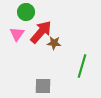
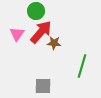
green circle: moved 10 px right, 1 px up
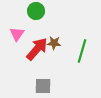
red arrow: moved 4 px left, 17 px down
green line: moved 15 px up
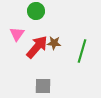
red arrow: moved 2 px up
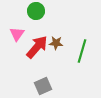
brown star: moved 2 px right
gray square: rotated 24 degrees counterclockwise
